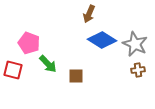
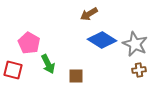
brown arrow: rotated 36 degrees clockwise
pink pentagon: rotated 10 degrees clockwise
green arrow: rotated 18 degrees clockwise
brown cross: moved 1 px right
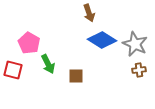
brown arrow: moved 1 px up; rotated 78 degrees counterclockwise
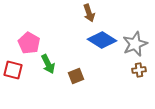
gray star: rotated 25 degrees clockwise
brown square: rotated 21 degrees counterclockwise
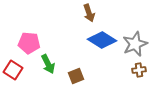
pink pentagon: rotated 25 degrees counterclockwise
red square: rotated 18 degrees clockwise
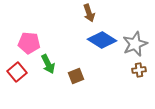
red square: moved 4 px right, 2 px down; rotated 18 degrees clockwise
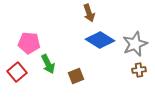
blue diamond: moved 2 px left
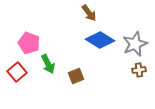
brown arrow: rotated 18 degrees counterclockwise
pink pentagon: rotated 15 degrees clockwise
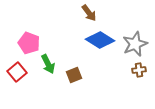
brown square: moved 2 px left, 1 px up
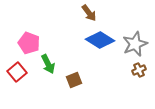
brown cross: rotated 16 degrees counterclockwise
brown square: moved 5 px down
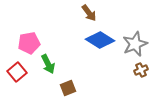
pink pentagon: rotated 30 degrees counterclockwise
brown cross: moved 2 px right
brown square: moved 6 px left, 8 px down
